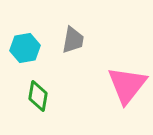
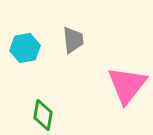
gray trapezoid: rotated 16 degrees counterclockwise
green diamond: moved 5 px right, 19 px down
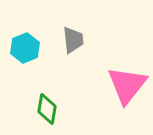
cyan hexagon: rotated 12 degrees counterclockwise
green diamond: moved 4 px right, 6 px up
